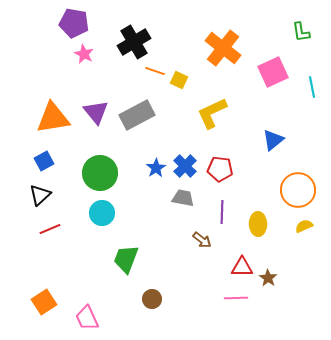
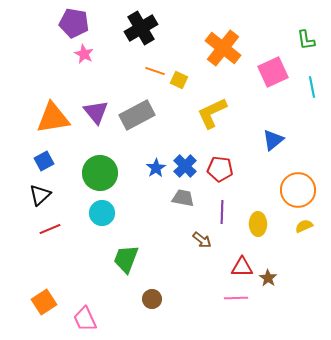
green L-shape: moved 5 px right, 8 px down
black cross: moved 7 px right, 14 px up
pink trapezoid: moved 2 px left, 1 px down
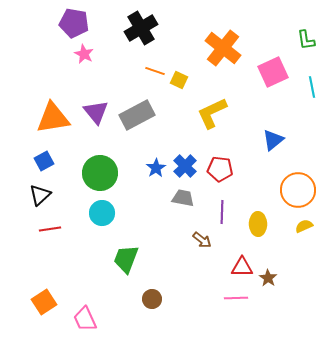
red line: rotated 15 degrees clockwise
